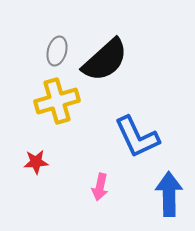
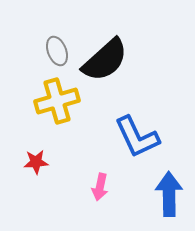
gray ellipse: rotated 36 degrees counterclockwise
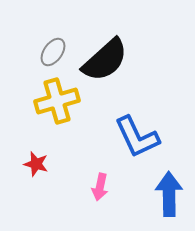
gray ellipse: moved 4 px left, 1 px down; rotated 56 degrees clockwise
red star: moved 2 px down; rotated 20 degrees clockwise
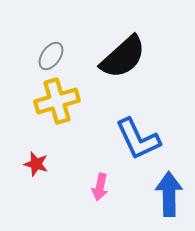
gray ellipse: moved 2 px left, 4 px down
black semicircle: moved 18 px right, 3 px up
blue L-shape: moved 1 px right, 2 px down
